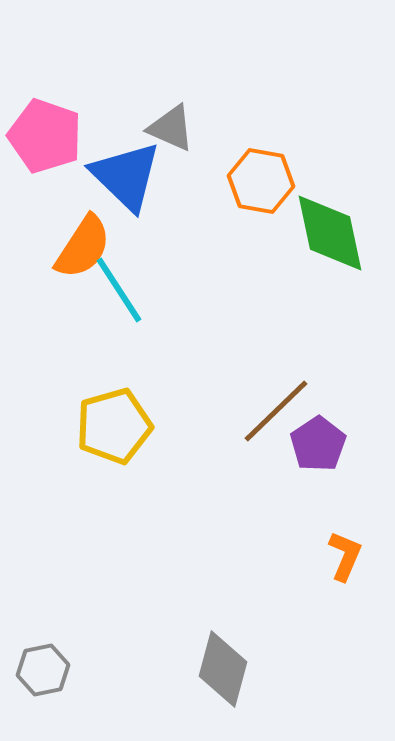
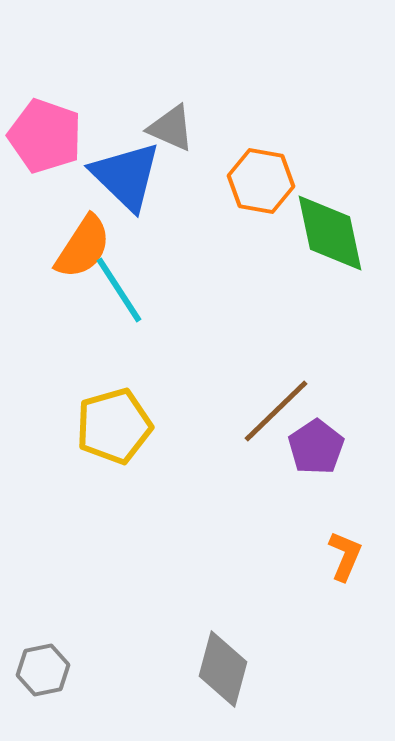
purple pentagon: moved 2 px left, 3 px down
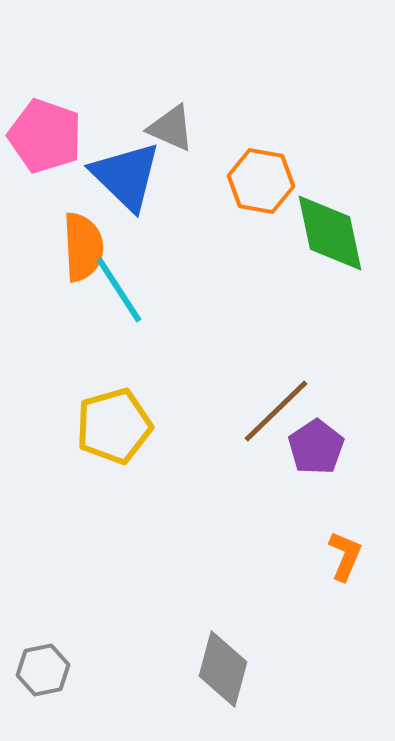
orange semicircle: rotated 36 degrees counterclockwise
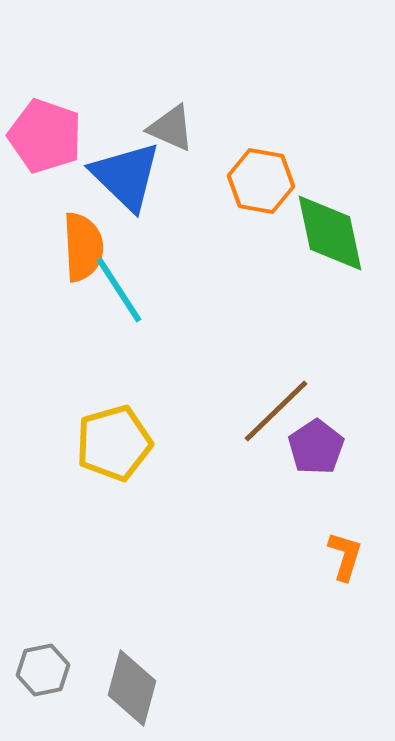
yellow pentagon: moved 17 px down
orange L-shape: rotated 6 degrees counterclockwise
gray diamond: moved 91 px left, 19 px down
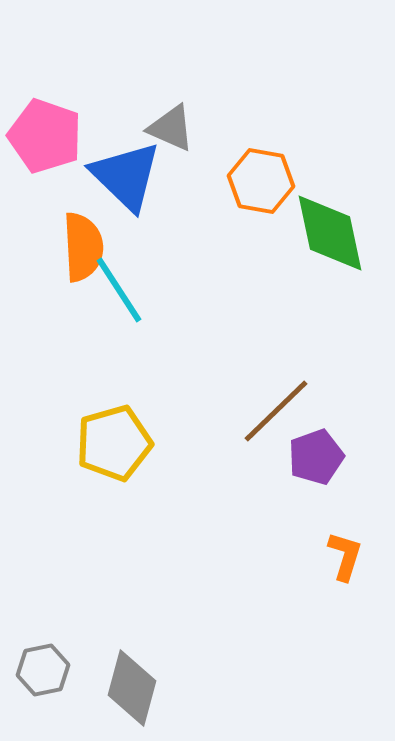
purple pentagon: moved 10 px down; rotated 14 degrees clockwise
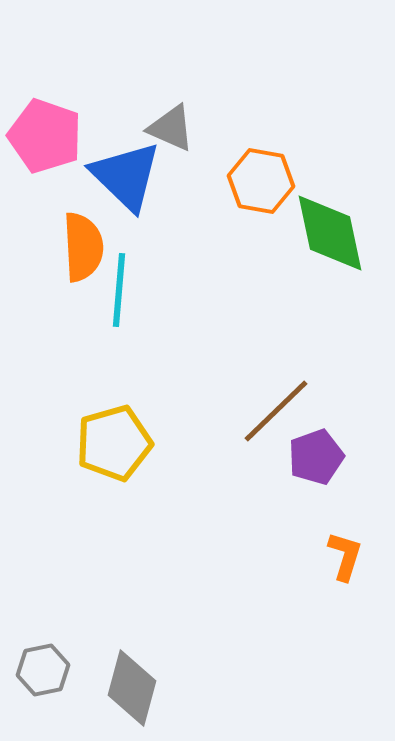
cyan line: rotated 38 degrees clockwise
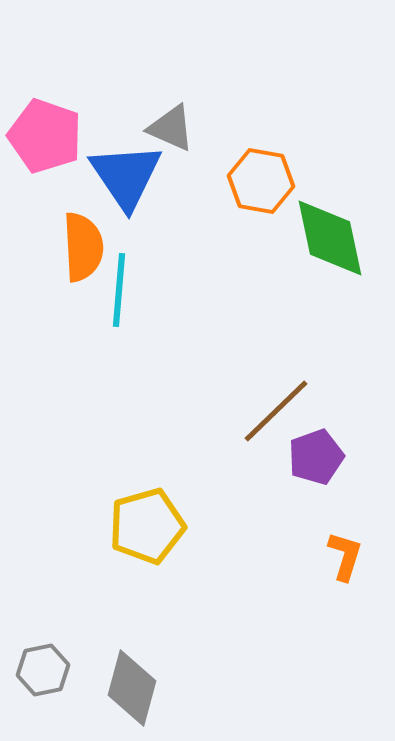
blue triangle: rotated 12 degrees clockwise
green diamond: moved 5 px down
yellow pentagon: moved 33 px right, 83 px down
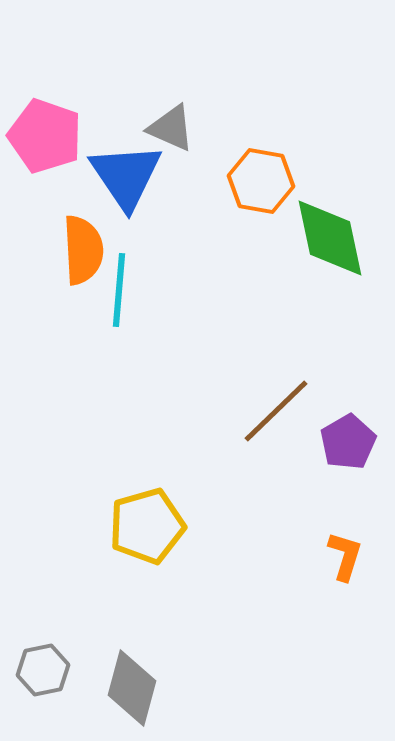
orange semicircle: moved 3 px down
purple pentagon: moved 32 px right, 15 px up; rotated 10 degrees counterclockwise
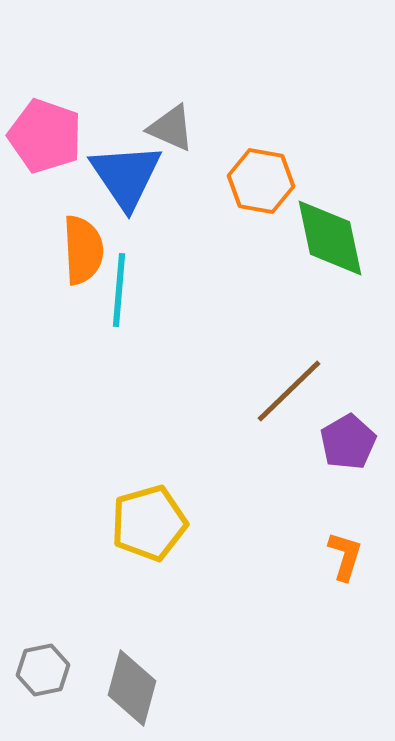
brown line: moved 13 px right, 20 px up
yellow pentagon: moved 2 px right, 3 px up
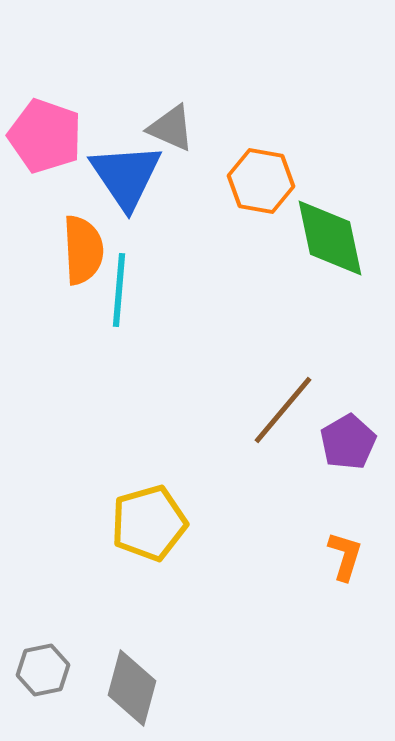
brown line: moved 6 px left, 19 px down; rotated 6 degrees counterclockwise
